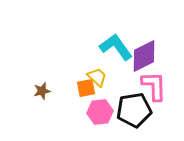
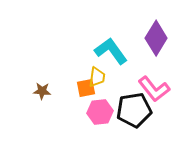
cyan L-shape: moved 5 px left, 4 px down
purple diamond: moved 12 px right, 18 px up; rotated 32 degrees counterclockwise
yellow trapezoid: rotated 55 degrees clockwise
pink L-shape: moved 3 px down; rotated 144 degrees clockwise
brown star: rotated 18 degrees clockwise
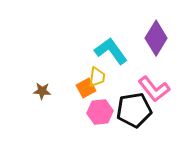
orange square: rotated 18 degrees counterclockwise
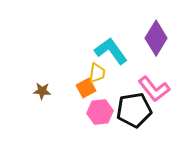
yellow trapezoid: moved 4 px up
